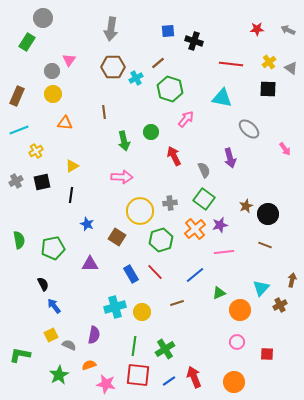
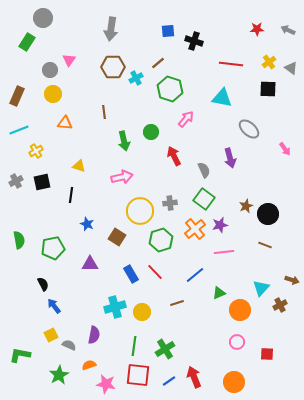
gray circle at (52, 71): moved 2 px left, 1 px up
yellow triangle at (72, 166): moved 7 px right; rotated 48 degrees clockwise
pink arrow at (122, 177): rotated 15 degrees counterclockwise
brown arrow at (292, 280): rotated 96 degrees clockwise
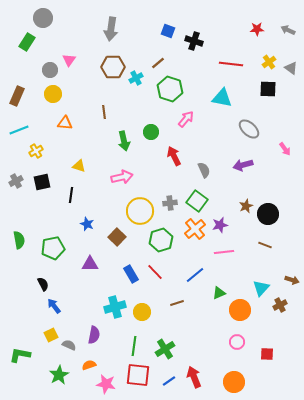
blue square at (168, 31): rotated 24 degrees clockwise
purple arrow at (230, 158): moved 13 px right, 7 px down; rotated 90 degrees clockwise
green square at (204, 199): moved 7 px left, 2 px down
brown square at (117, 237): rotated 12 degrees clockwise
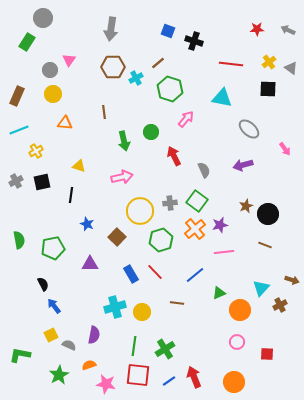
brown line at (177, 303): rotated 24 degrees clockwise
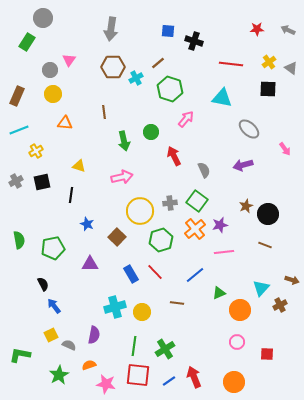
blue square at (168, 31): rotated 16 degrees counterclockwise
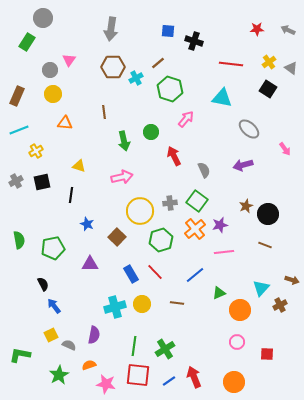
black square at (268, 89): rotated 30 degrees clockwise
yellow circle at (142, 312): moved 8 px up
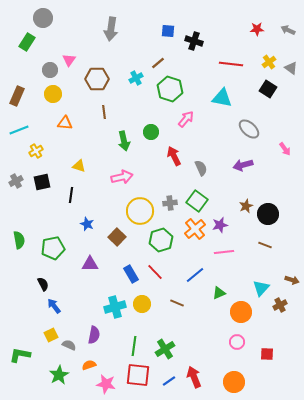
brown hexagon at (113, 67): moved 16 px left, 12 px down
gray semicircle at (204, 170): moved 3 px left, 2 px up
brown line at (177, 303): rotated 16 degrees clockwise
orange circle at (240, 310): moved 1 px right, 2 px down
